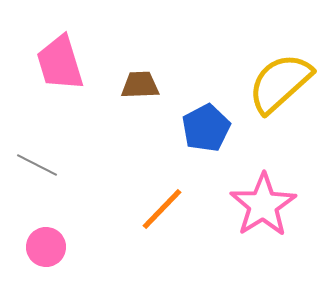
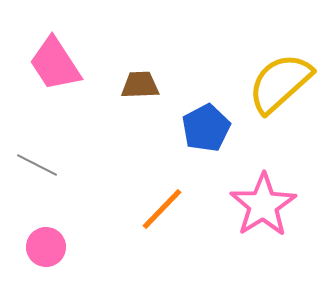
pink trapezoid: moved 5 px left, 1 px down; rotated 16 degrees counterclockwise
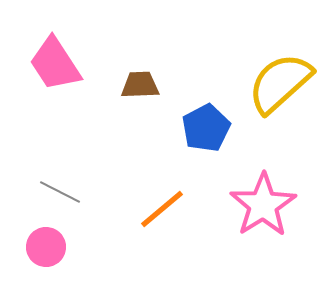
gray line: moved 23 px right, 27 px down
orange line: rotated 6 degrees clockwise
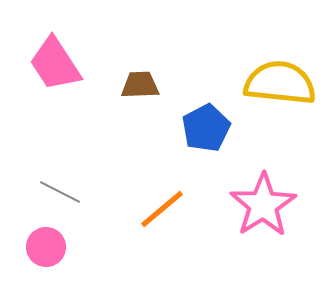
yellow semicircle: rotated 48 degrees clockwise
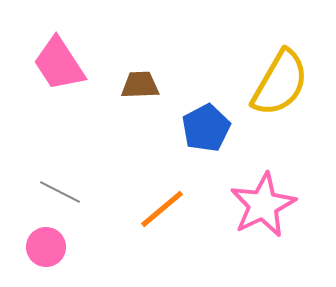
pink trapezoid: moved 4 px right
yellow semicircle: rotated 114 degrees clockwise
pink star: rotated 6 degrees clockwise
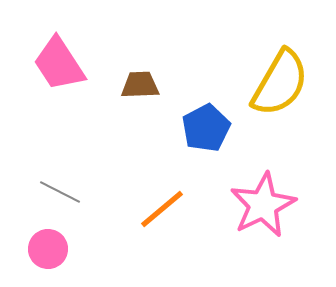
pink circle: moved 2 px right, 2 px down
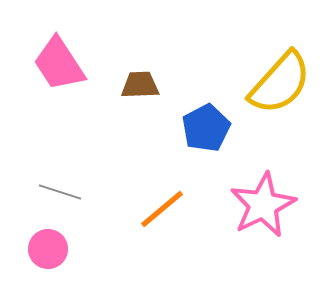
yellow semicircle: rotated 12 degrees clockwise
gray line: rotated 9 degrees counterclockwise
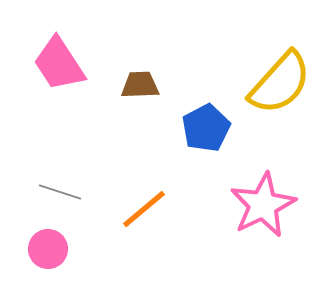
orange line: moved 18 px left
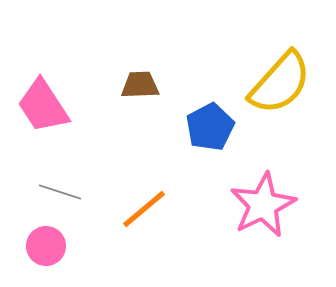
pink trapezoid: moved 16 px left, 42 px down
blue pentagon: moved 4 px right, 1 px up
pink circle: moved 2 px left, 3 px up
